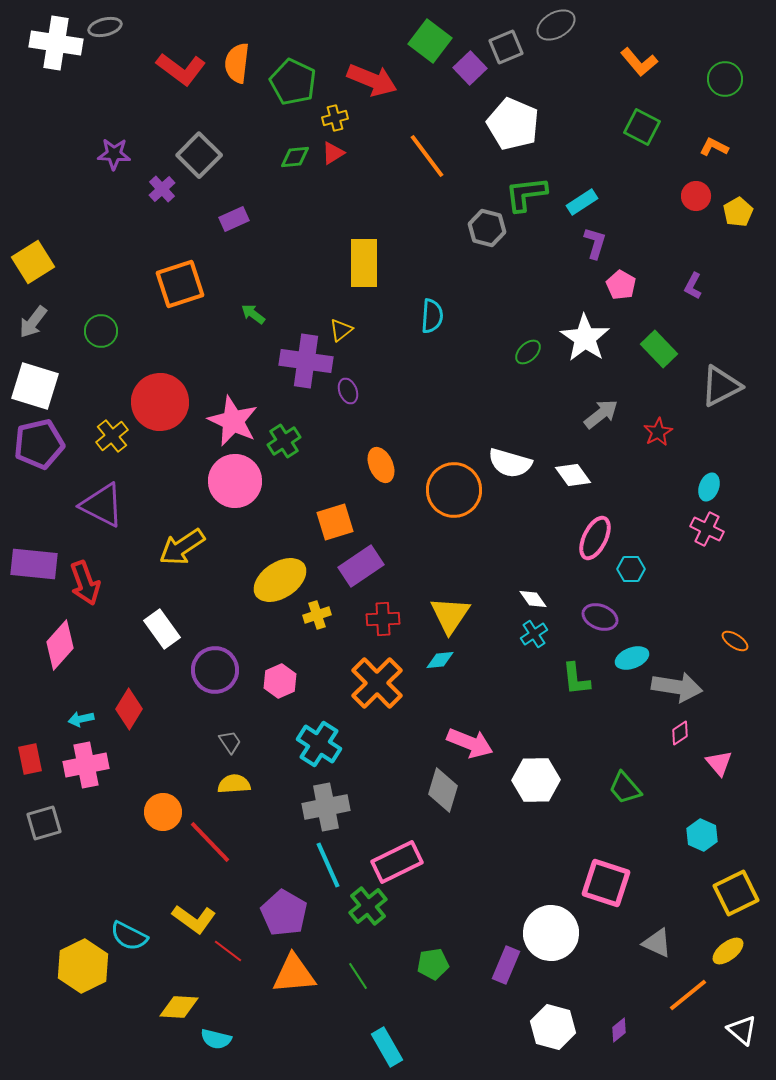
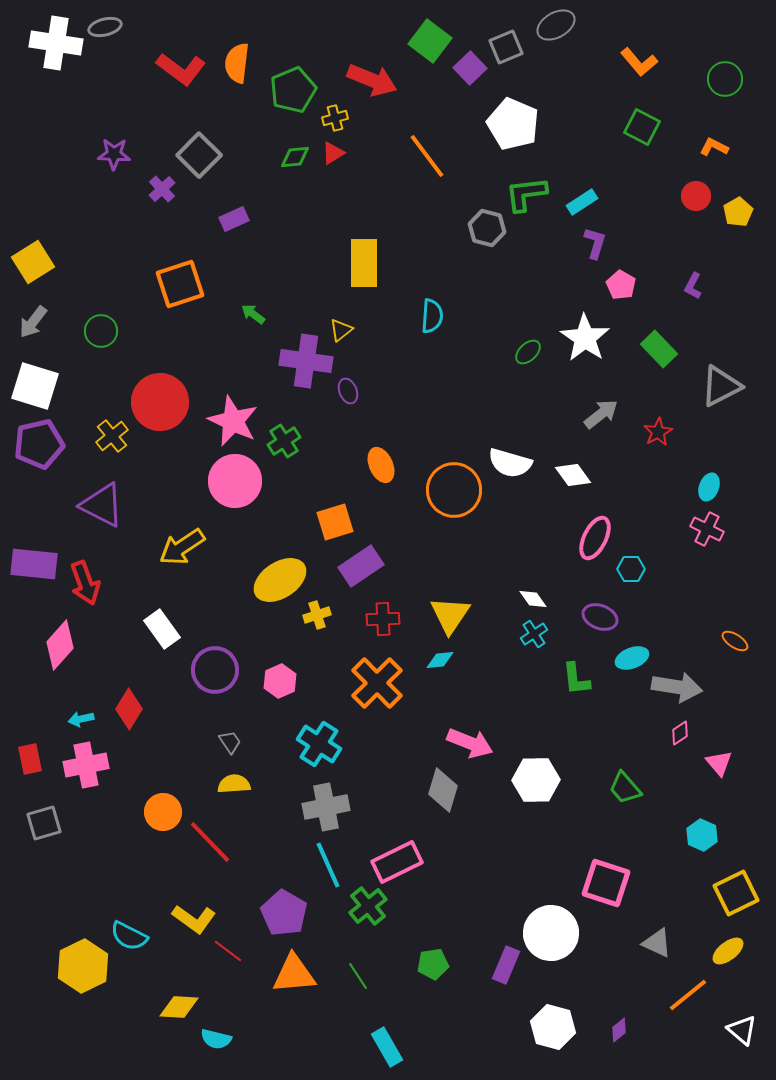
green pentagon at (293, 82): moved 8 px down; rotated 24 degrees clockwise
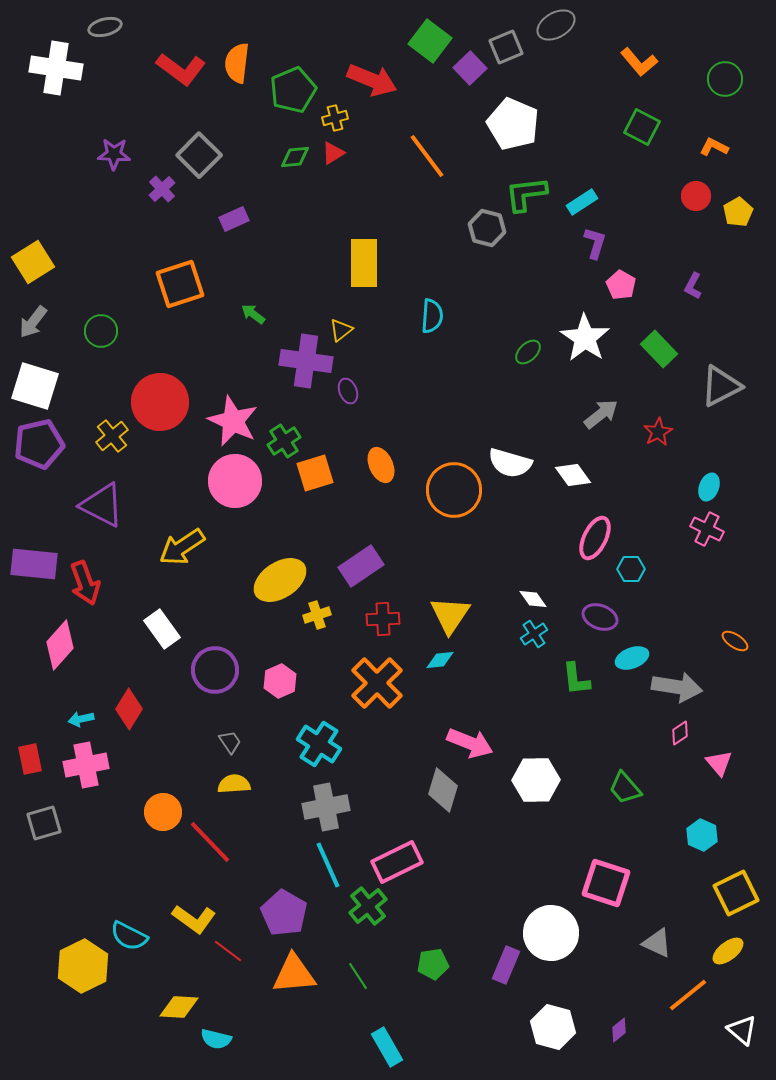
white cross at (56, 43): moved 25 px down
orange square at (335, 522): moved 20 px left, 49 px up
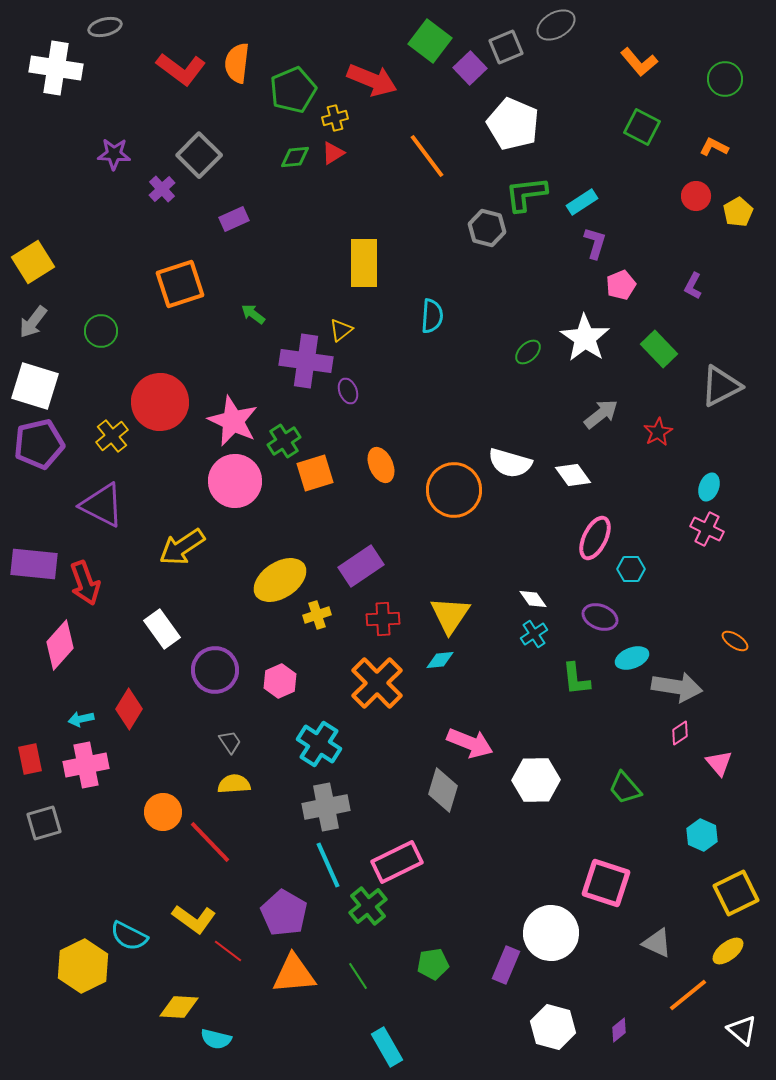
pink pentagon at (621, 285): rotated 20 degrees clockwise
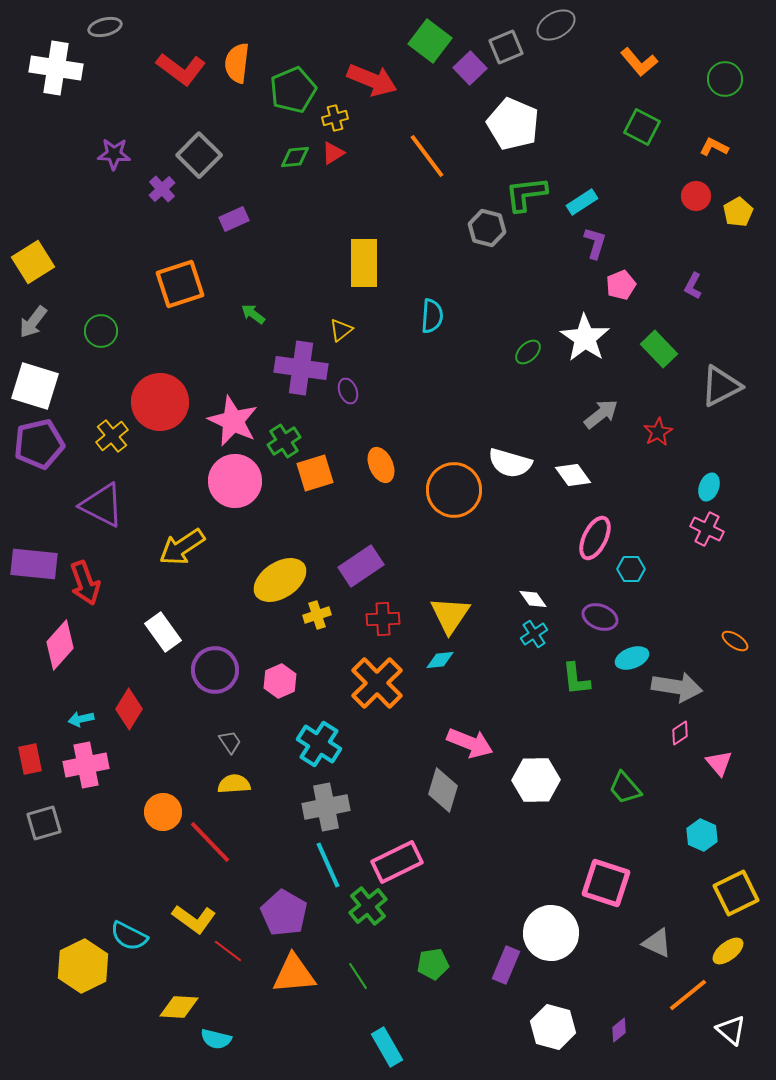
purple cross at (306, 361): moved 5 px left, 7 px down
white rectangle at (162, 629): moved 1 px right, 3 px down
white triangle at (742, 1030): moved 11 px left
